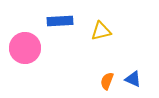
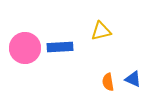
blue rectangle: moved 26 px down
orange semicircle: moved 1 px right, 1 px down; rotated 30 degrees counterclockwise
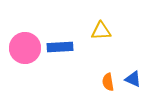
yellow triangle: rotated 10 degrees clockwise
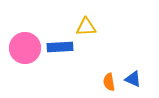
yellow triangle: moved 15 px left, 4 px up
orange semicircle: moved 1 px right
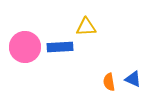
pink circle: moved 1 px up
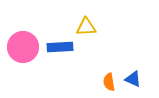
pink circle: moved 2 px left
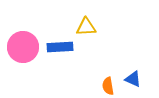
orange semicircle: moved 1 px left, 4 px down
